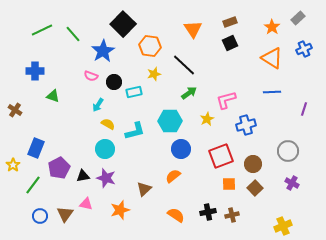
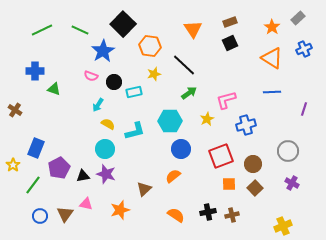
green line at (73, 34): moved 7 px right, 4 px up; rotated 24 degrees counterclockwise
green triangle at (53, 96): moved 1 px right, 7 px up
purple star at (106, 178): moved 4 px up
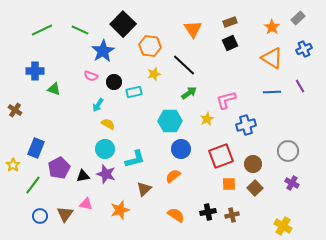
purple line at (304, 109): moved 4 px left, 23 px up; rotated 48 degrees counterclockwise
cyan L-shape at (135, 131): moved 28 px down
yellow cross at (283, 226): rotated 36 degrees counterclockwise
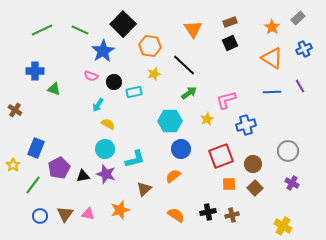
pink triangle at (86, 204): moved 2 px right, 10 px down
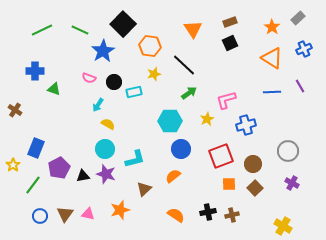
pink semicircle at (91, 76): moved 2 px left, 2 px down
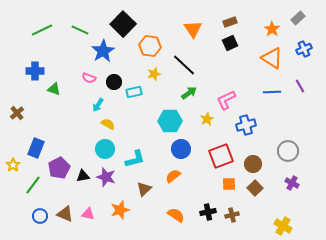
orange star at (272, 27): moved 2 px down
pink L-shape at (226, 100): rotated 10 degrees counterclockwise
brown cross at (15, 110): moved 2 px right, 3 px down; rotated 16 degrees clockwise
purple star at (106, 174): moved 3 px down
brown triangle at (65, 214): rotated 42 degrees counterclockwise
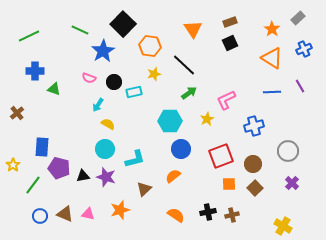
green line at (42, 30): moved 13 px left, 6 px down
blue cross at (246, 125): moved 8 px right, 1 px down
blue rectangle at (36, 148): moved 6 px right, 1 px up; rotated 18 degrees counterclockwise
purple pentagon at (59, 168): rotated 30 degrees counterclockwise
purple cross at (292, 183): rotated 16 degrees clockwise
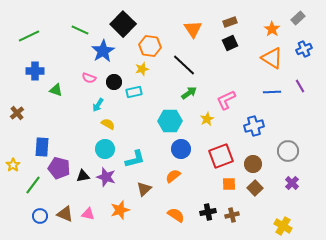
yellow star at (154, 74): moved 12 px left, 5 px up
green triangle at (54, 89): moved 2 px right, 1 px down
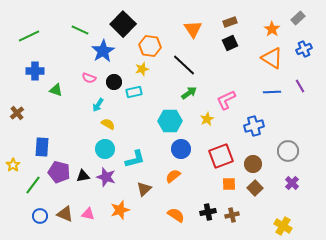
purple pentagon at (59, 168): moved 4 px down
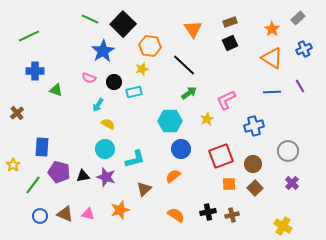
green line at (80, 30): moved 10 px right, 11 px up
